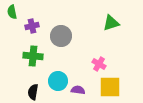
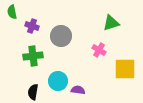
purple cross: rotated 32 degrees clockwise
green cross: rotated 12 degrees counterclockwise
pink cross: moved 14 px up
yellow square: moved 15 px right, 18 px up
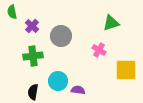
purple cross: rotated 24 degrees clockwise
yellow square: moved 1 px right, 1 px down
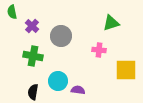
pink cross: rotated 24 degrees counterclockwise
green cross: rotated 18 degrees clockwise
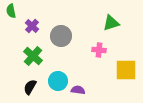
green semicircle: moved 1 px left, 1 px up
green cross: rotated 30 degrees clockwise
black semicircle: moved 3 px left, 5 px up; rotated 21 degrees clockwise
